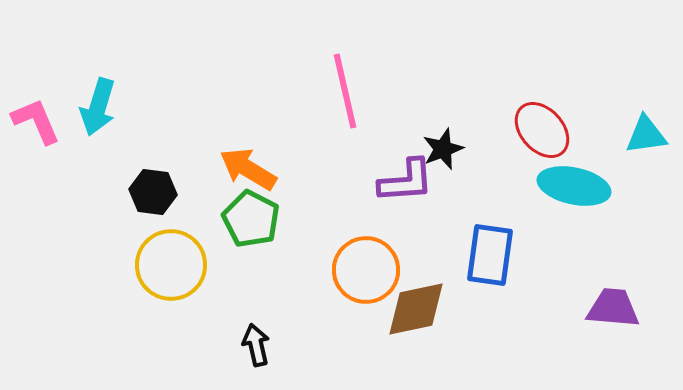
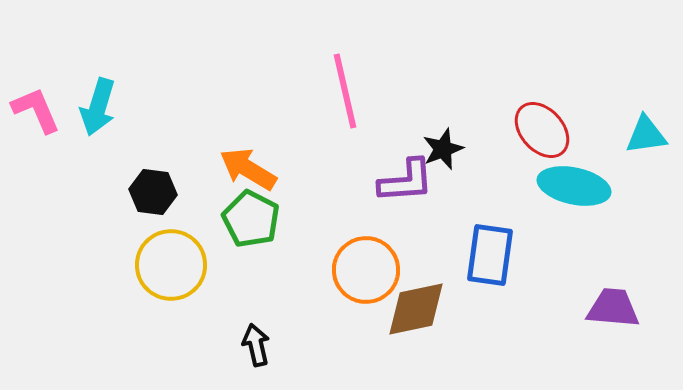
pink L-shape: moved 11 px up
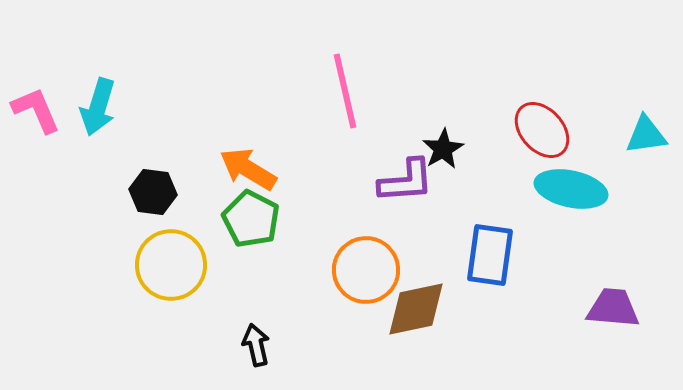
black star: rotated 9 degrees counterclockwise
cyan ellipse: moved 3 px left, 3 px down
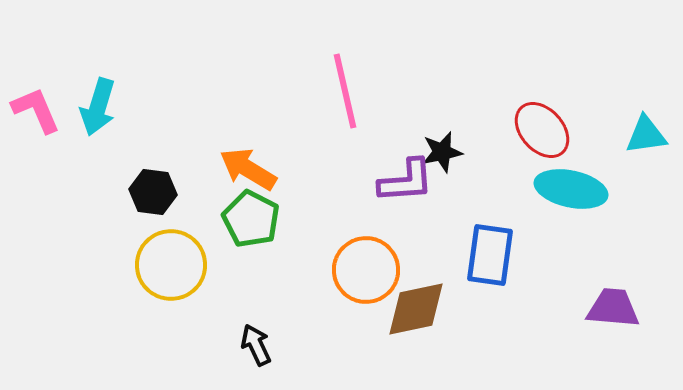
black star: moved 1 px left, 3 px down; rotated 18 degrees clockwise
black arrow: rotated 12 degrees counterclockwise
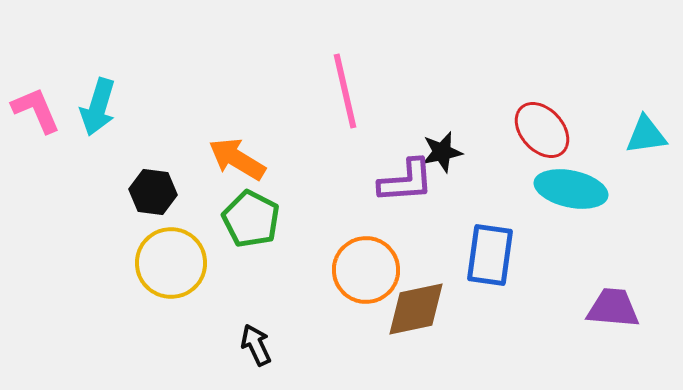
orange arrow: moved 11 px left, 10 px up
yellow circle: moved 2 px up
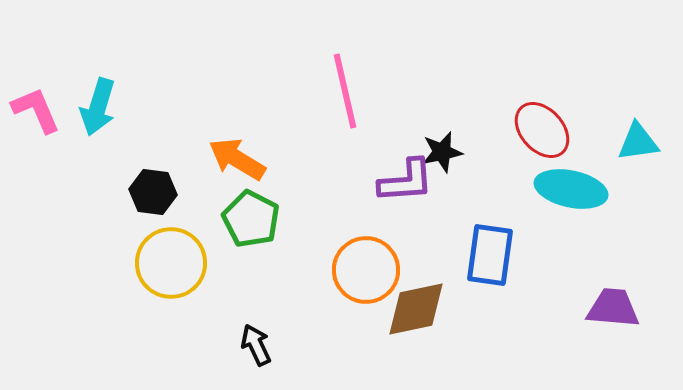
cyan triangle: moved 8 px left, 7 px down
